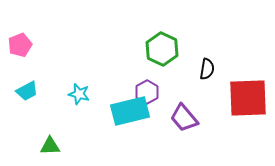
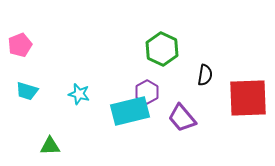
black semicircle: moved 2 px left, 6 px down
cyan trapezoid: rotated 45 degrees clockwise
purple trapezoid: moved 2 px left
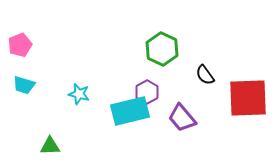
black semicircle: rotated 135 degrees clockwise
cyan trapezoid: moved 3 px left, 6 px up
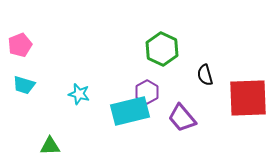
black semicircle: rotated 20 degrees clockwise
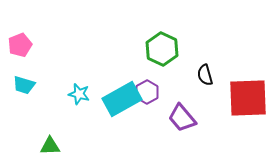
cyan rectangle: moved 8 px left, 12 px up; rotated 15 degrees counterclockwise
